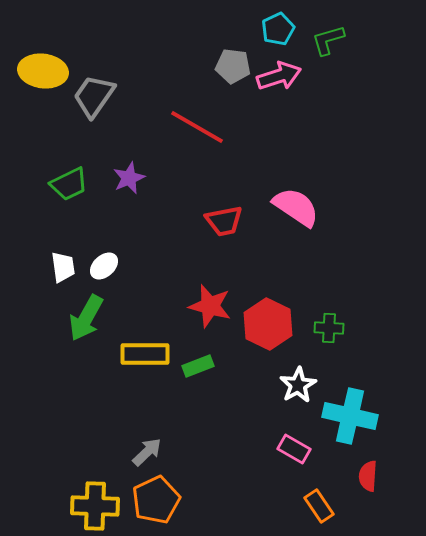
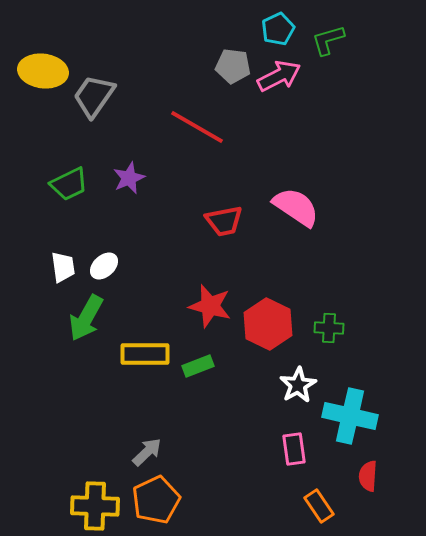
pink arrow: rotated 9 degrees counterclockwise
pink rectangle: rotated 52 degrees clockwise
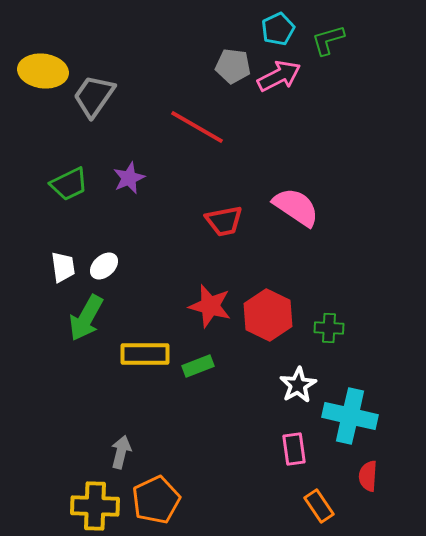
red hexagon: moved 9 px up
gray arrow: moved 26 px left; rotated 32 degrees counterclockwise
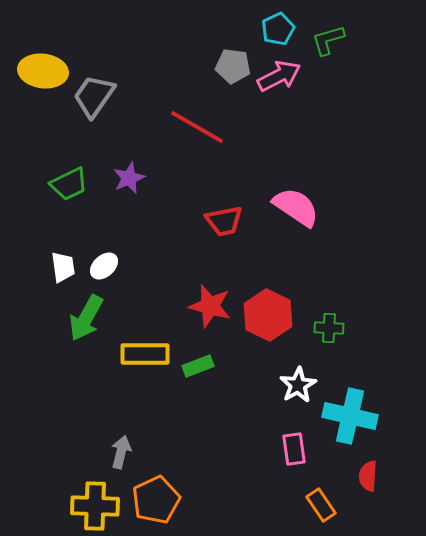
orange rectangle: moved 2 px right, 1 px up
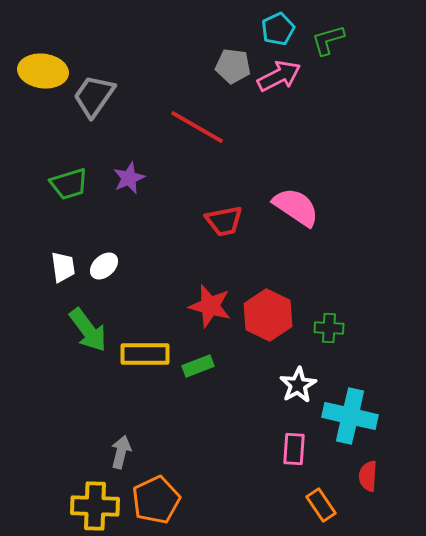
green trapezoid: rotated 9 degrees clockwise
green arrow: moved 2 px right, 12 px down; rotated 66 degrees counterclockwise
pink rectangle: rotated 12 degrees clockwise
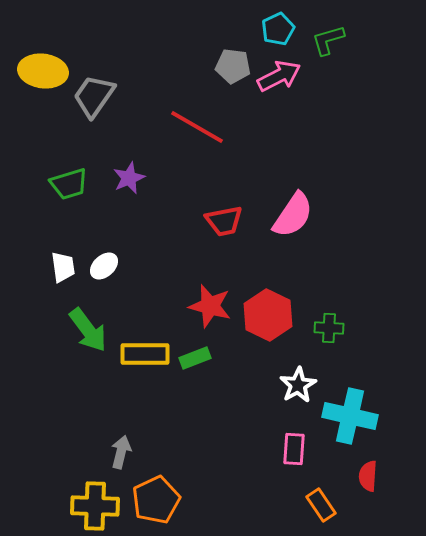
pink semicircle: moved 3 px left, 8 px down; rotated 90 degrees clockwise
green rectangle: moved 3 px left, 8 px up
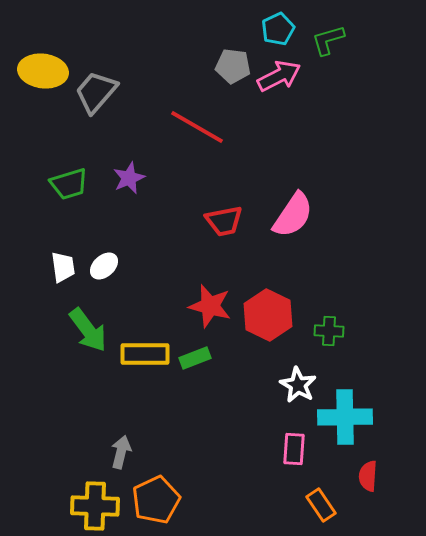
gray trapezoid: moved 2 px right, 4 px up; rotated 6 degrees clockwise
green cross: moved 3 px down
white star: rotated 12 degrees counterclockwise
cyan cross: moved 5 px left, 1 px down; rotated 14 degrees counterclockwise
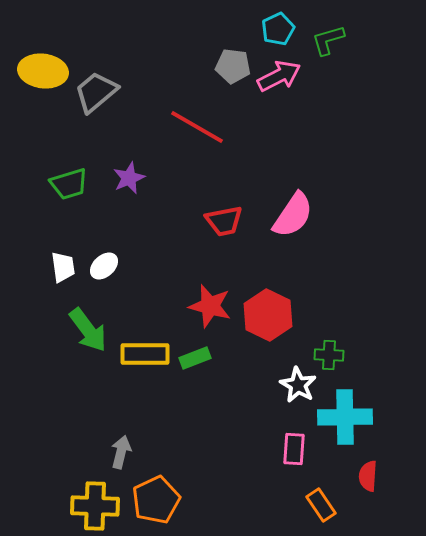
gray trapezoid: rotated 9 degrees clockwise
green cross: moved 24 px down
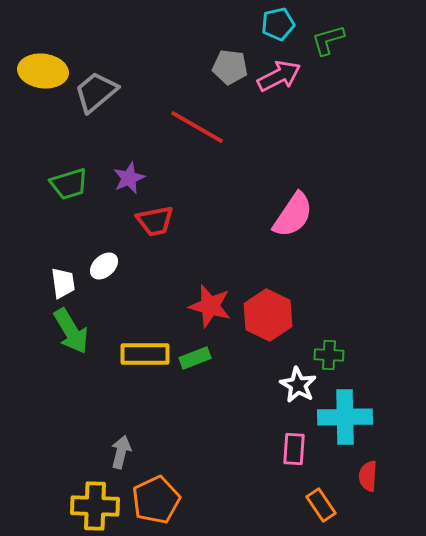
cyan pentagon: moved 5 px up; rotated 12 degrees clockwise
gray pentagon: moved 3 px left, 1 px down
red trapezoid: moved 69 px left
white trapezoid: moved 16 px down
green arrow: moved 17 px left, 1 px down; rotated 6 degrees clockwise
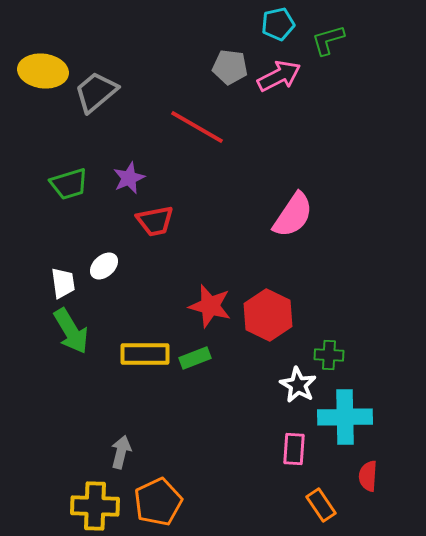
orange pentagon: moved 2 px right, 2 px down
